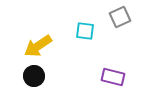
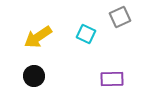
cyan square: moved 1 px right, 3 px down; rotated 18 degrees clockwise
yellow arrow: moved 9 px up
purple rectangle: moved 1 px left, 2 px down; rotated 15 degrees counterclockwise
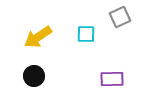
cyan square: rotated 24 degrees counterclockwise
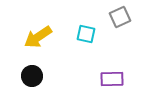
cyan square: rotated 12 degrees clockwise
black circle: moved 2 px left
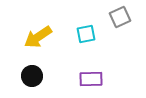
cyan square: rotated 24 degrees counterclockwise
purple rectangle: moved 21 px left
